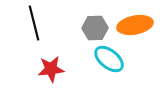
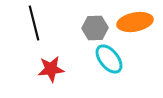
orange ellipse: moved 3 px up
cyan ellipse: rotated 12 degrees clockwise
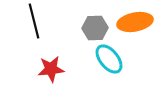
black line: moved 2 px up
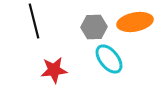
gray hexagon: moved 1 px left, 1 px up
red star: moved 3 px right, 1 px down
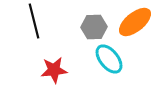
orange ellipse: rotated 28 degrees counterclockwise
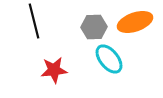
orange ellipse: rotated 20 degrees clockwise
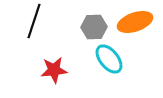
black line: rotated 32 degrees clockwise
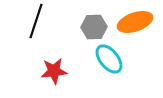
black line: moved 2 px right
red star: moved 1 px down
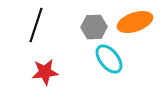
black line: moved 4 px down
red star: moved 9 px left, 1 px down
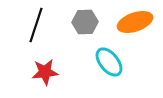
gray hexagon: moved 9 px left, 5 px up
cyan ellipse: moved 3 px down
